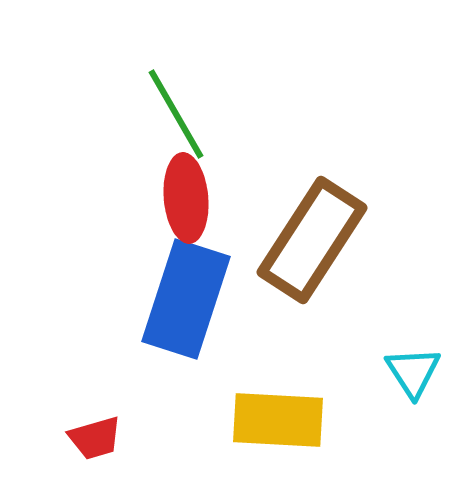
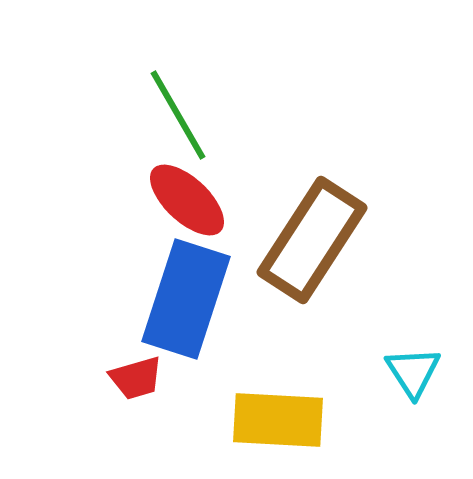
green line: moved 2 px right, 1 px down
red ellipse: moved 1 px right, 2 px down; rotated 42 degrees counterclockwise
red trapezoid: moved 41 px right, 60 px up
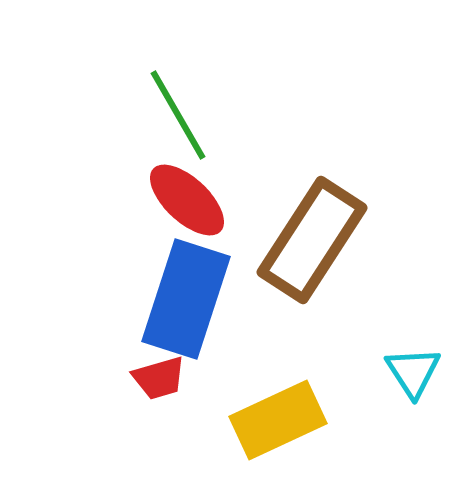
red trapezoid: moved 23 px right
yellow rectangle: rotated 28 degrees counterclockwise
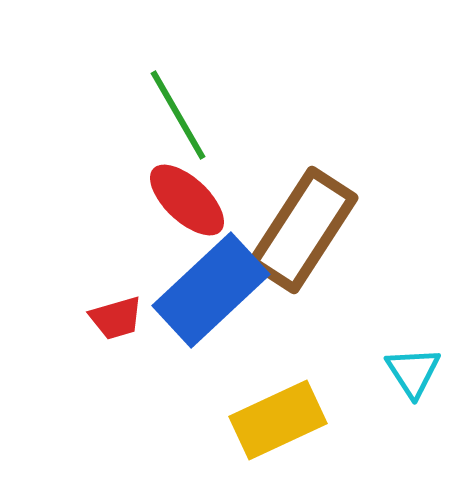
brown rectangle: moved 9 px left, 10 px up
blue rectangle: moved 25 px right, 9 px up; rotated 29 degrees clockwise
red trapezoid: moved 43 px left, 60 px up
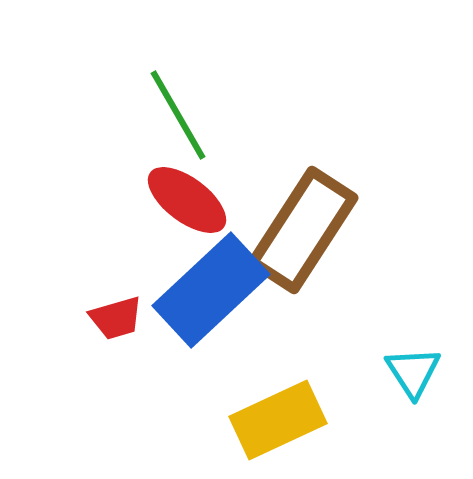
red ellipse: rotated 6 degrees counterclockwise
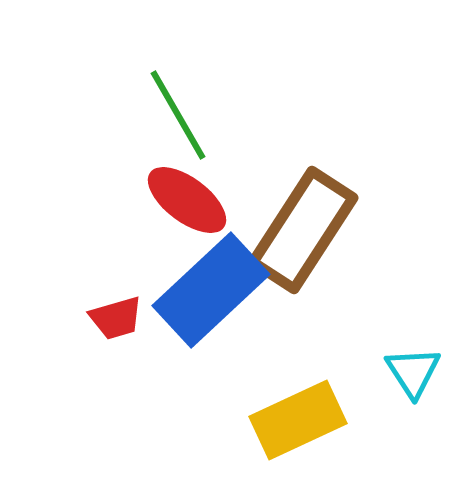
yellow rectangle: moved 20 px right
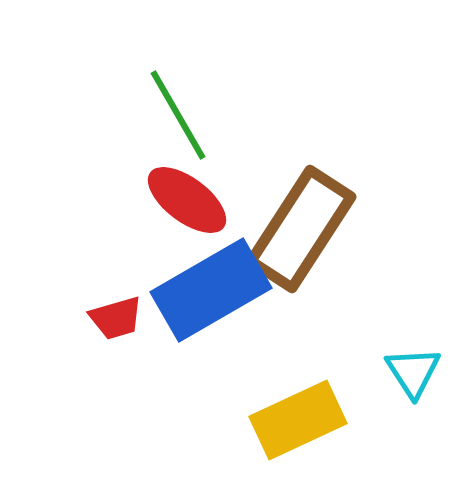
brown rectangle: moved 2 px left, 1 px up
blue rectangle: rotated 13 degrees clockwise
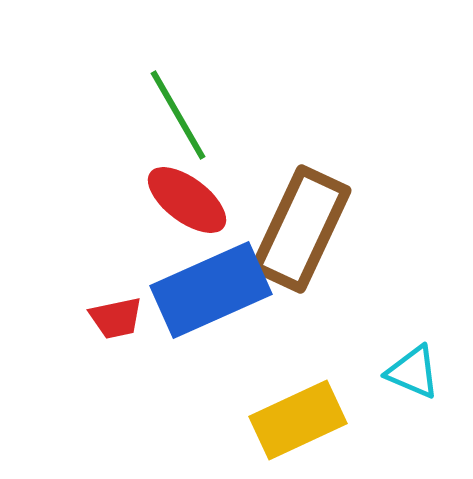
brown rectangle: rotated 8 degrees counterclockwise
blue rectangle: rotated 6 degrees clockwise
red trapezoid: rotated 4 degrees clockwise
cyan triangle: rotated 34 degrees counterclockwise
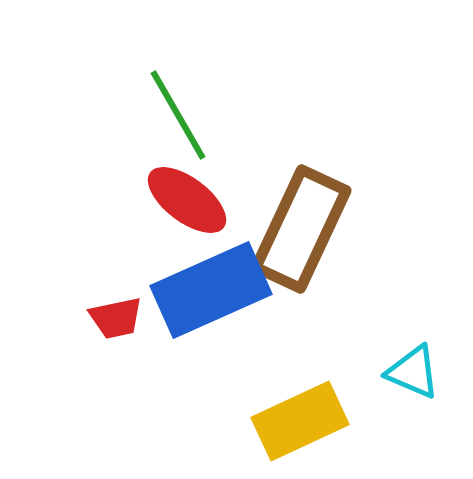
yellow rectangle: moved 2 px right, 1 px down
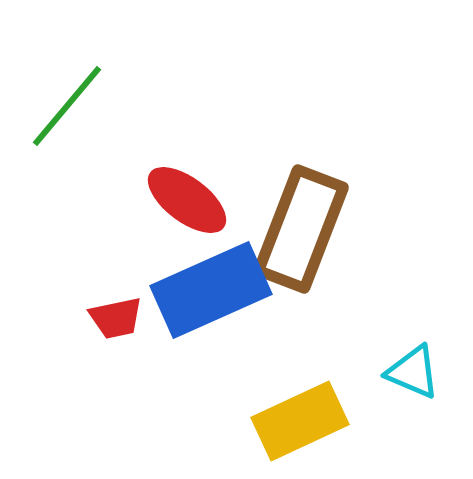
green line: moved 111 px left, 9 px up; rotated 70 degrees clockwise
brown rectangle: rotated 4 degrees counterclockwise
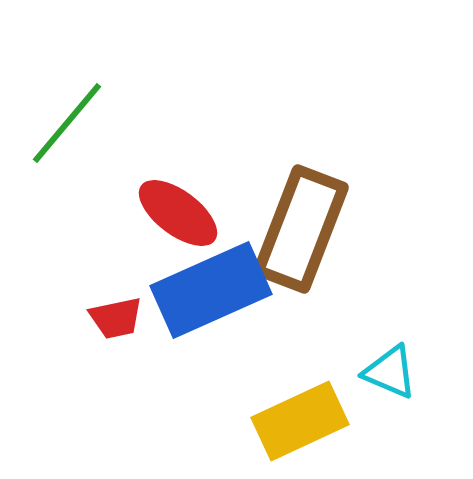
green line: moved 17 px down
red ellipse: moved 9 px left, 13 px down
cyan triangle: moved 23 px left
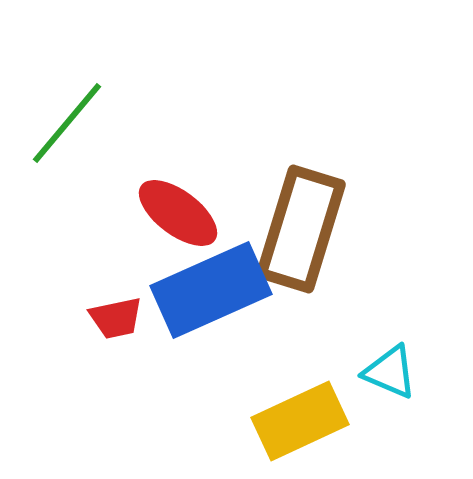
brown rectangle: rotated 4 degrees counterclockwise
